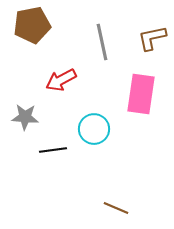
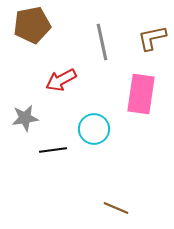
gray star: moved 1 px down; rotated 12 degrees counterclockwise
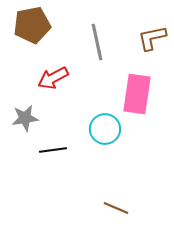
gray line: moved 5 px left
red arrow: moved 8 px left, 2 px up
pink rectangle: moved 4 px left
cyan circle: moved 11 px right
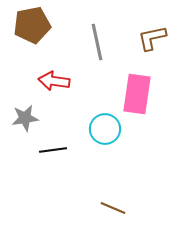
red arrow: moved 1 px right, 3 px down; rotated 36 degrees clockwise
brown line: moved 3 px left
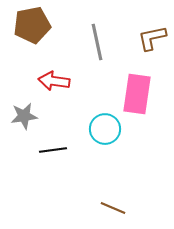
gray star: moved 1 px left, 2 px up
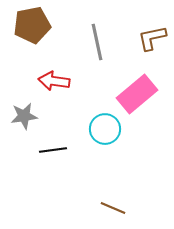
pink rectangle: rotated 42 degrees clockwise
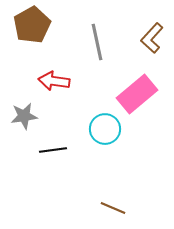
brown pentagon: rotated 18 degrees counterclockwise
brown L-shape: rotated 36 degrees counterclockwise
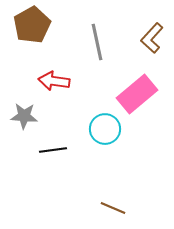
gray star: rotated 12 degrees clockwise
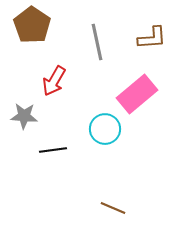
brown pentagon: rotated 9 degrees counterclockwise
brown L-shape: rotated 136 degrees counterclockwise
red arrow: rotated 68 degrees counterclockwise
